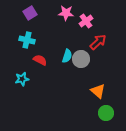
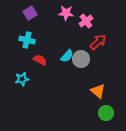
cyan semicircle: rotated 24 degrees clockwise
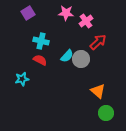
purple square: moved 2 px left
cyan cross: moved 14 px right, 1 px down
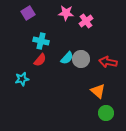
red arrow: moved 10 px right, 20 px down; rotated 126 degrees counterclockwise
cyan semicircle: moved 2 px down
red semicircle: rotated 104 degrees clockwise
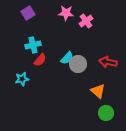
cyan cross: moved 8 px left, 4 px down; rotated 28 degrees counterclockwise
gray circle: moved 3 px left, 5 px down
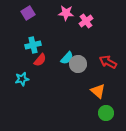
red arrow: rotated 18 degrees clockwise
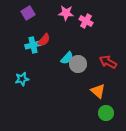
pink cross: rotated 24 degrees counterclockwise
red semicircle: moved 4 px right, 20 px up
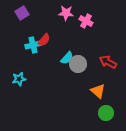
purple square: moved 6 px left
cyan star: moved 3 px left
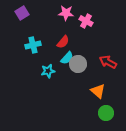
red semicircle: moved 19 px right, 2 px down
cyan star: moved 29 px right, 8 px up
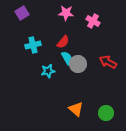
pink cross: moved 7 px right
cyan semicircle: rotated 72 degrees counterclockwise
orange triangle: moved 22 px left, 18 px down
